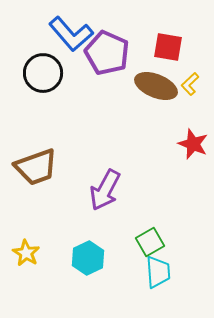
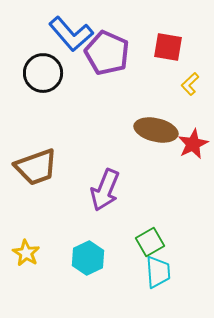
brown ellipse: moved 44 px down; rotated 9 degrees counterclockwise
red star: rotated 24 degrees clockwise
purple arrow: rotated 6 degrees counterclockwise
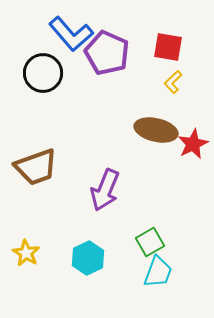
yellow L-shape: moved 17 px left, 2 px up
cyan trapezoid: rotated 24 degrees clockwise
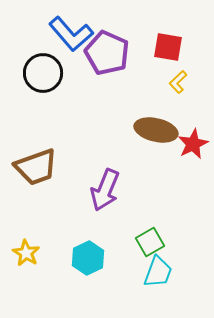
yellow L-shape: moved 5 px right
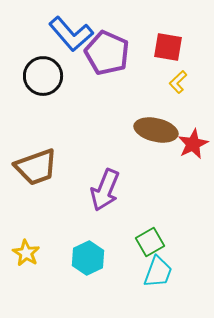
black circle: moved 3 px down
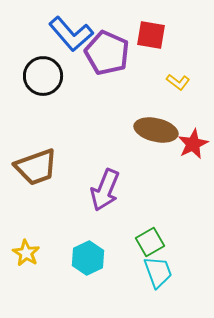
red square: moved 17 px left, 12 px up
yellow L-shape: rotated 100 degrees counterclockwise
cyan trapezoid: rotated 40 degrees counterclockwise
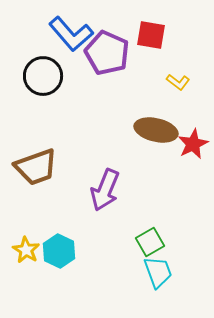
yellow star: moved 3 px up
cyan hexagon: moved 29 px left, 7 px up; rotated 8 degrees counterclockwise
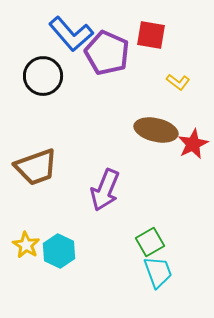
yellow star: moved 5 px up
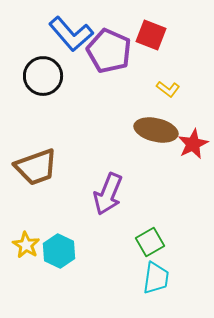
red square: rotated 12 degrees clockwise
purple pentagon: moved 2 px right, 2 px up
yellow L-shape: moved 10 px left, 7 px down
purple arrow: moved 3 px right, 4 px down
cyan trapezoid: moved 2 px left, 6 px down; rotated 28 degrees clockwise
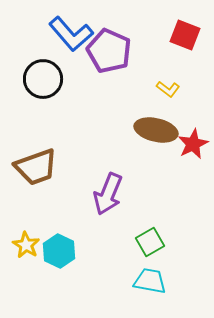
red square: moved 34 px right
black circle: moved 3 px down
cyan trapezoid: moved 6 px left, 3 px down; rotated 88 degrees counterclockwise
